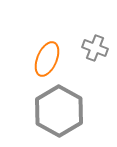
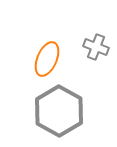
gray cross: moved 1 px right, 1 px up
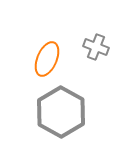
gray hexagon: moved 2 px right, 1 px down
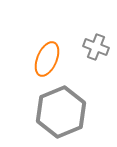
gray hexagon: rotated 9 degrees clockwise
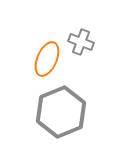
gray cross: moved 15 px left, 5 px up
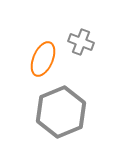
orange ellipse: moved 4 px left
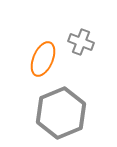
gray hexagon: moved 1 px down
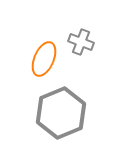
orange ellipse: moved 1 px right
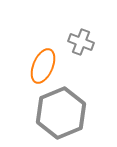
orange ellipse: moved 1 px left, 7 px down
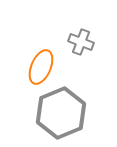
orange ellipse: moved 2 px left, 1 px down
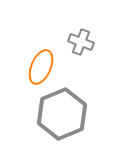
gray hexagon: moved 1 px right, 1 px down
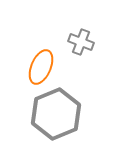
gray hexagon: moved 6 px left
